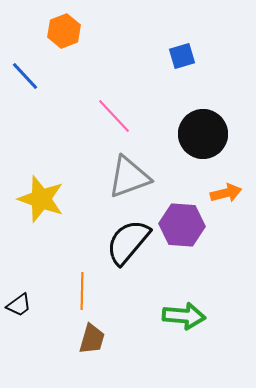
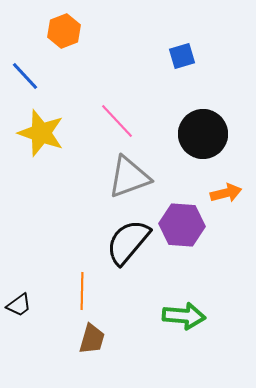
pink line: moved 3 px right, 5 px down
yellow star: moved 66 px up
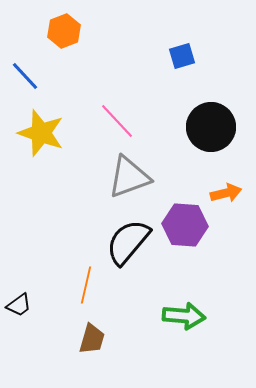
black circle: moved 8 px right, 7 px up
purple hexagon: moved 3 px right
orange line: moved 4 px right, 6 px up; rotated 12 degrees clockwise
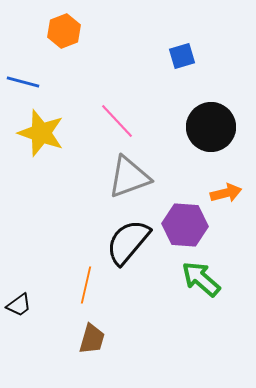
blue line: moved 2 px left, 6 px down; rotated 32 degrees counterclockwise
green arrow: moved 17 px right, 37 px up; rotated 144 degrees counterclockwise
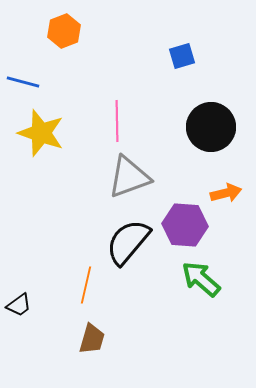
pink line: rotated 42 degrees clockwise
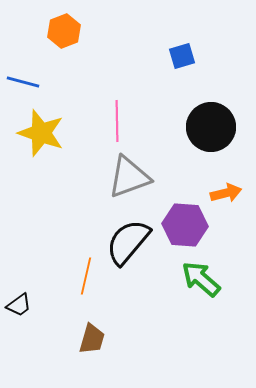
orange line: moved 9 px up
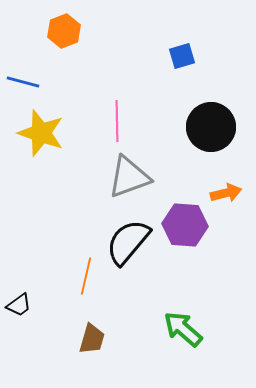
green arrow: moved 18 px left, 50 px down
